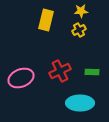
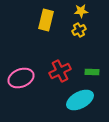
cyan ellipse: moved 3 px up; rotated 28 degrees counterclockwise
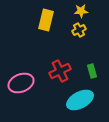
green rectangle: moved 1 px up; rotated 72 degrees clockwise
pink ellipse: moved 5 px down
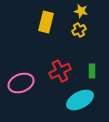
yellow star: rotated 16 degrees clockwise
yellow rectangle: moved 2 px down
green rectangle: rotated 16 degrees clockwise
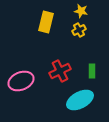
pink ellipse: moved 2 px up
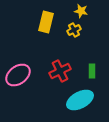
yellow cross: moved 5 px left
pink ellipse: moved 3 px left, 6 px up; rotated 15 degrees counterclockwise
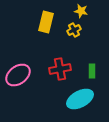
red cross: moved 2 px up; rotated 15 degrees clockwise
cyan ellipse: moved 1 px up
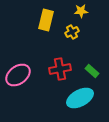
yellow star: rotated 16 degrees counterclockwise
yellow rectangle: moved 2 px up
yellow cross: moved 2 px left, 2 px down
green rectangle: rotated 48 degrees counterclockwise
cyan ellipse: moved 1 px up
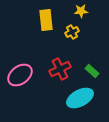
yellow rectangle: rotated 20 degrees counterclockwise
red cross: rotated 15 degrees counterclockwise
pink ellipse: moved 2 px right
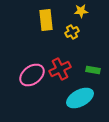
green rectangle: moved 1 px right, 1 px up; rotated 32 degrees counterclockwise
pink ellipse: moved 12 px right
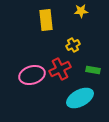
yellow cross: moved 1 px right, 13 px down
pink ellipse: rotated 20 degrees clockwise
